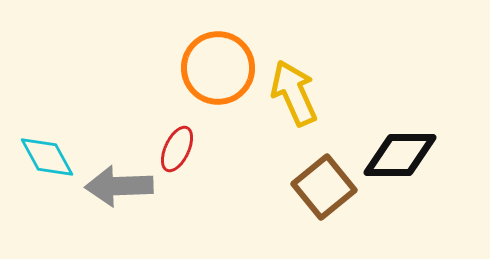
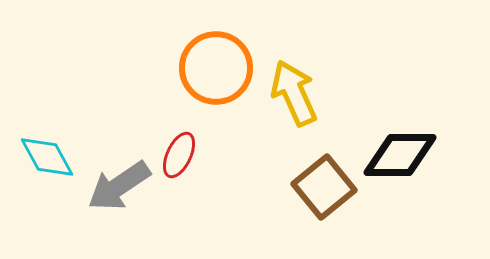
orange circle: moved 2 px left
red ellipse: moved 2 px right, 6 px down
gray arrow: rotated 32 degrees counterclockwise
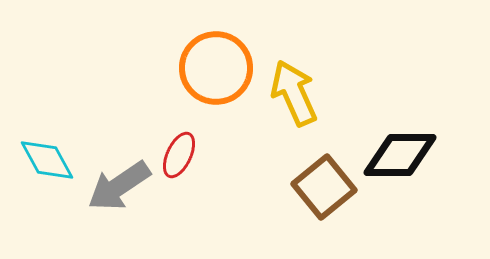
cyan diamond: moved 3 px down
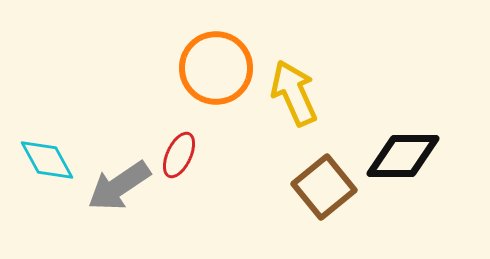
black diamond: moved 3 px right, 1 px down
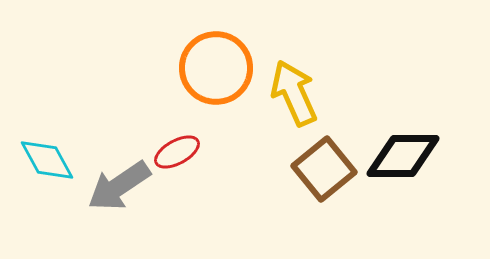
red ellipse: moved 2 px left, 3 px up; rotated 36 degrees clockwise
brown square: moved 18 px up
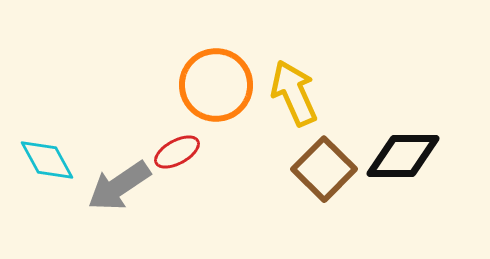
orange circle: moved 17 px down
brown square: rotated 6 degrees counterclockwise
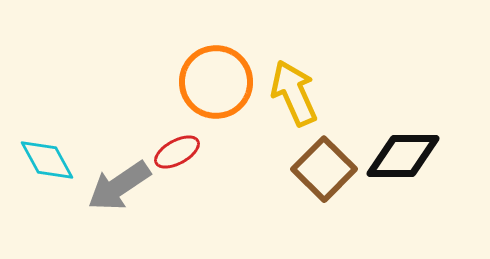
orange circle: moved 3 px up
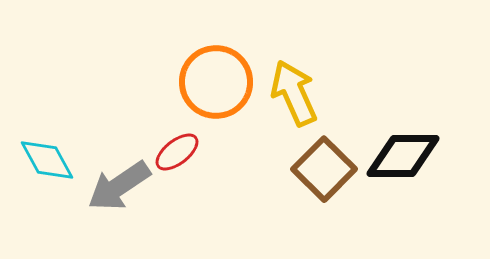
red ellipse: rotated 9 degrees counterclockwise
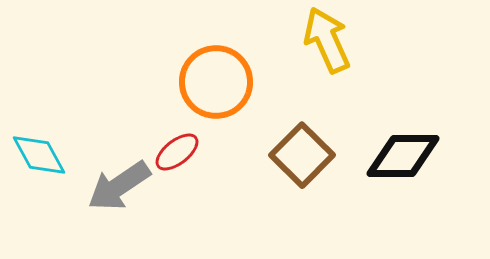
yellow arrow: moved 33 px right, 53 px up
cyan diamond: moved 8 px left, 5 px up
brown square: moved 22 px left, 14 px up
